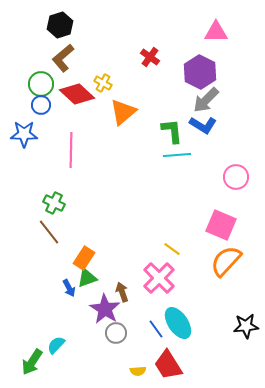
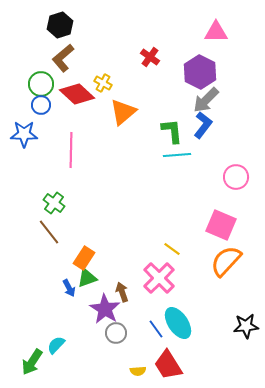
blue L-shape: rotated 84 degrees counterclockwise
green cross: rotated 10 degrees clockwise
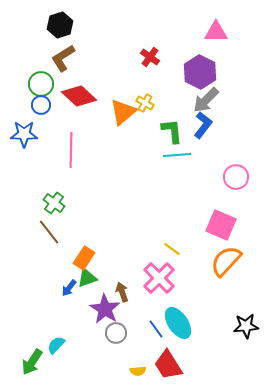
brown L-shape: rotated 8 degrees clockwise
yellow cross: moved 42 px right, 20 px down
red diamond: moved 2 px right, 2 px down
blue arrow: rotated 66 degrees clockwise
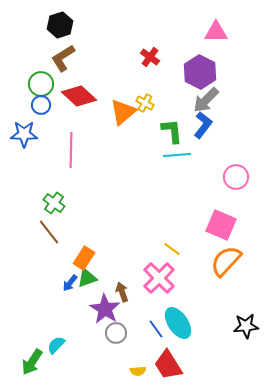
blue arrow: moved 1 px right, 5 px up
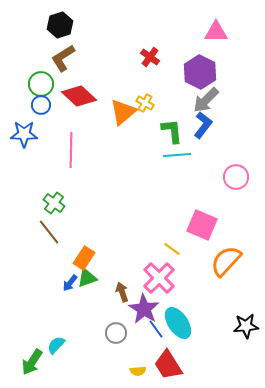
pink square: moved 19 px left
purple star: moved 39 px right
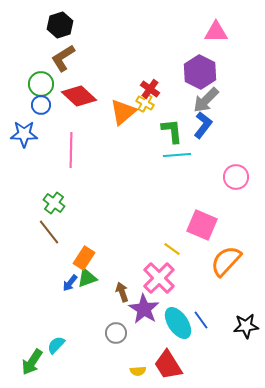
red cross: moved 32 px down
blue line: moved 45 px right, 9 px up
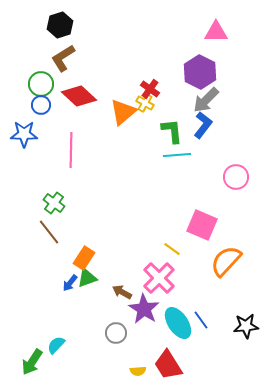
brown arrow: rotated 42 degrees counterclockwise
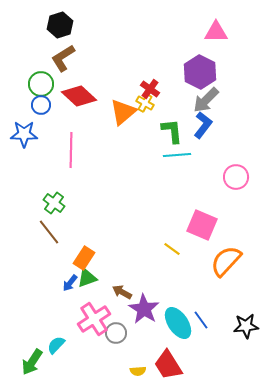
pink cross: moved 65 px left, 41 px down; rotated 12 degrees clockwise
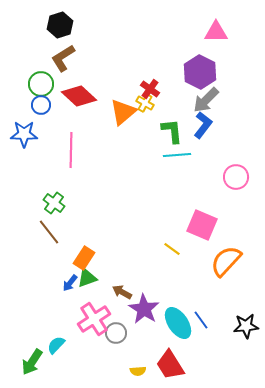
red trapezoid: moved 2 px right
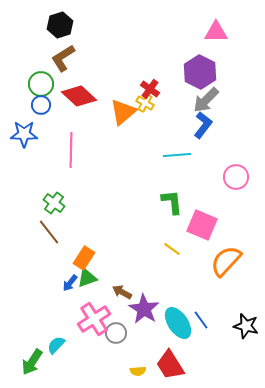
green L-shape: moved 71 px down
black star: rotated 20 degrees clockwise
